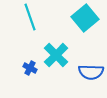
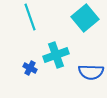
cyan cross: rotated 25 degrees clockwise
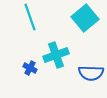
blue semicircle: moved 1 px down
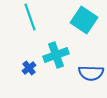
cyan square: moved 1 px left, 2 px down; rotated 16 degrees counterclockwise
blue cross: moved 1 px left; rotated 24 degrees clockwise
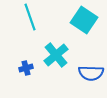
cyan cross: rotated 20 degrees counterclockwise
blue cross: moved 3 px left; rotated 24 degrees clockwise
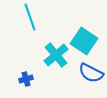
cyan square: moved 21 px down
blue cross: moved 11 px down
blue semicircle: rotated 25 degrees clockwise
